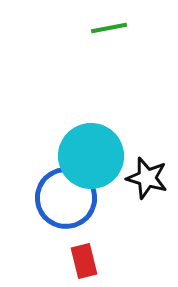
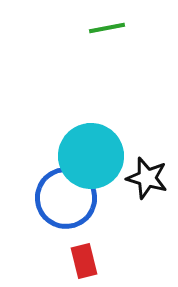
green line: moved 2 px left
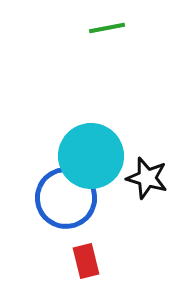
red rectangle: moved 2 px right
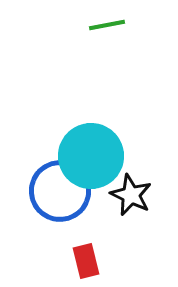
green line: moved 3 px up
black star: moved 16 px left, 17 px down; rotated 9 degrees clockwise
blue circle: moved 6 px left, 7 px up
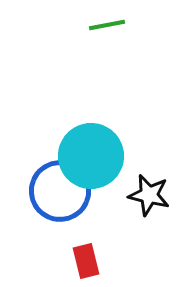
black star: moved 18 px right; rotated 12 degrees counterclockwise
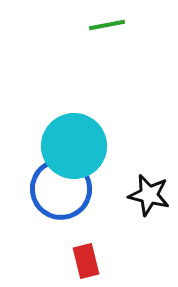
cyan circle: moved 17 px left, 10 px up
blue circle: moved 1 px right, 2 px up
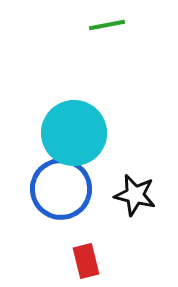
cyan circle: moved 13 px up
black star: moved 14 px left
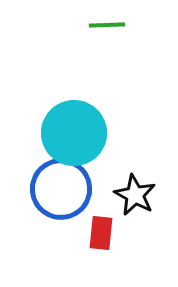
green line: rotated 9 degrees clockwise
black star: rotated 15 degrees clockwise
red rectangle: moved 15 px right, 28 px up; rotated 20 degrees clockwise
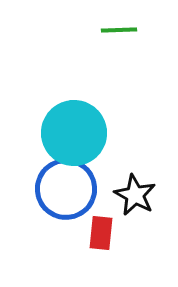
green line: moved 12 px right, 5 px down
blue circle: moved 5 px right
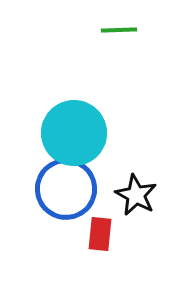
black star: moved 1 px right
red rectangle: moved 1 px left, 1 px down
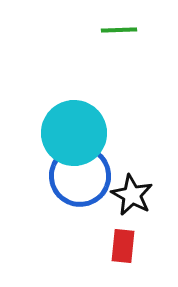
blue circle: moved 14 px right, 13 px up
black star: moved 4 px left
red rectangle: moved 23 px right, 12 px down
